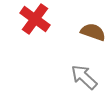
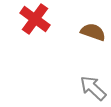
gray arrow: moved 9 px right, 11 px down
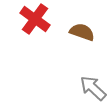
brown semicircle: moved 11 px left
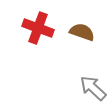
red cross: moved 3 px right, 9 px down; rotated 16 degrees counterclockwise
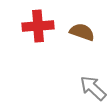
red cross: moved 2 px up; rotated 24 degrees counterclockwise
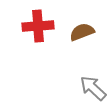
brown semicircle: rotated 40 degrees counterclockwise
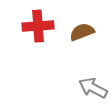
gray arrow: rotated 16 degrees counterclockwise
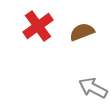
red cross: rotated 32 degrees counterclockwise
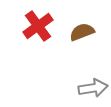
gray arrow: rotated 144 degrees clockwise
